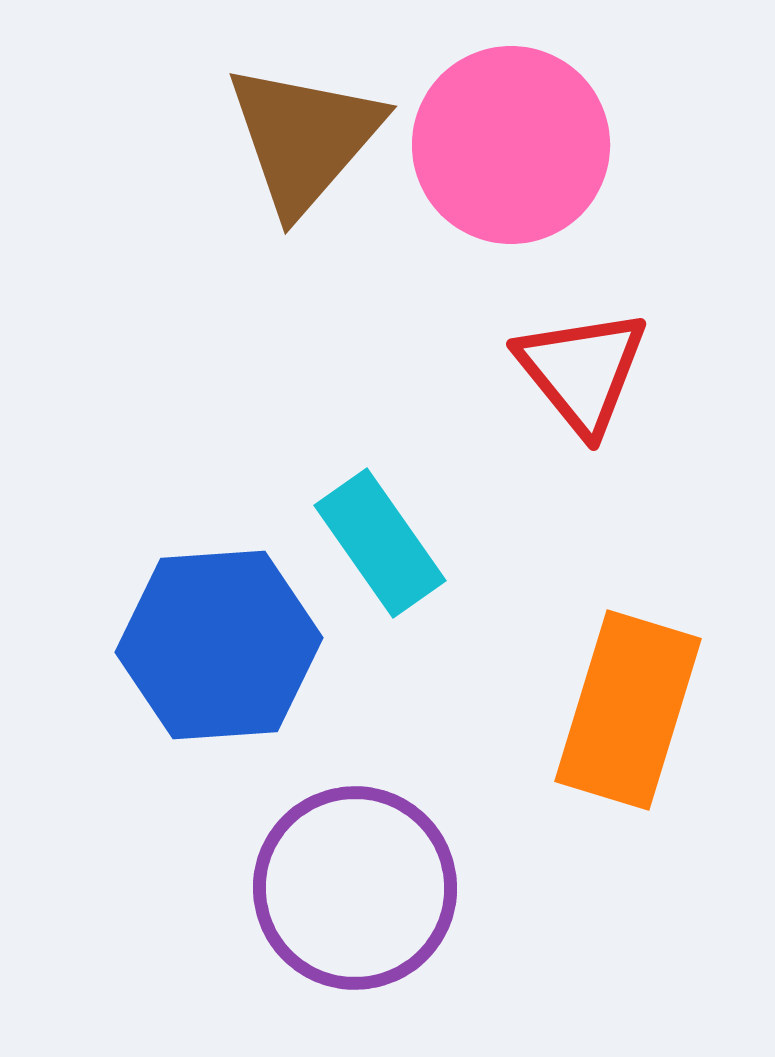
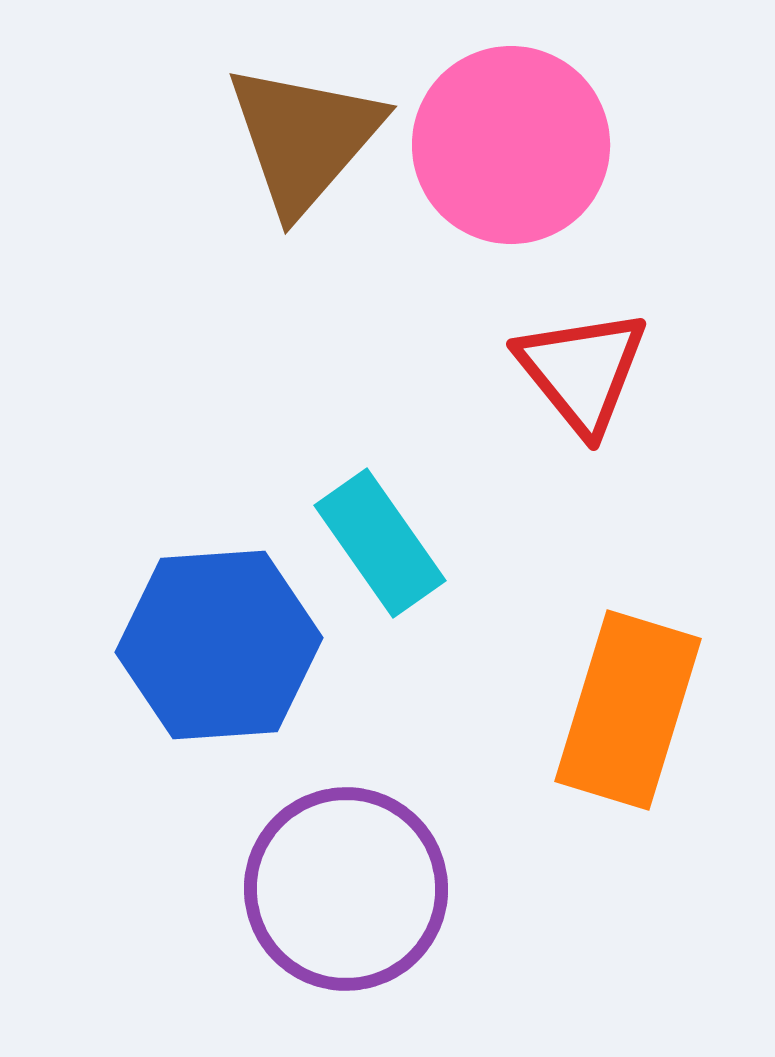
purple circle: moved 9 px left, 1 px down
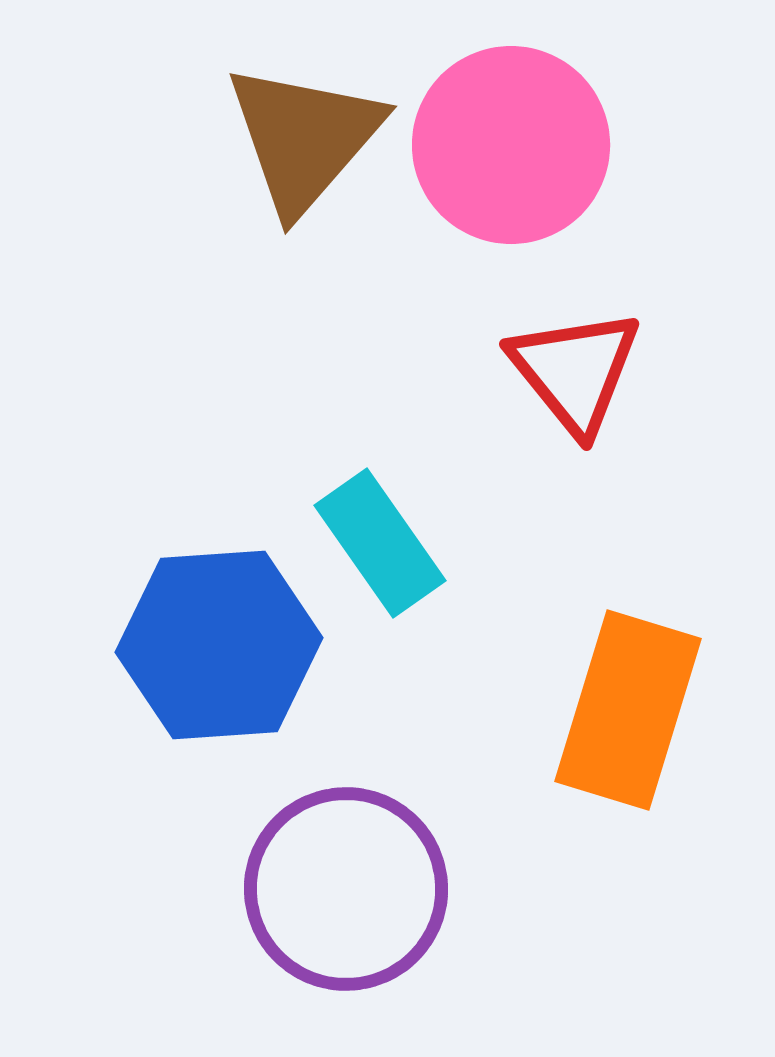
red triangle: moved 7 px left
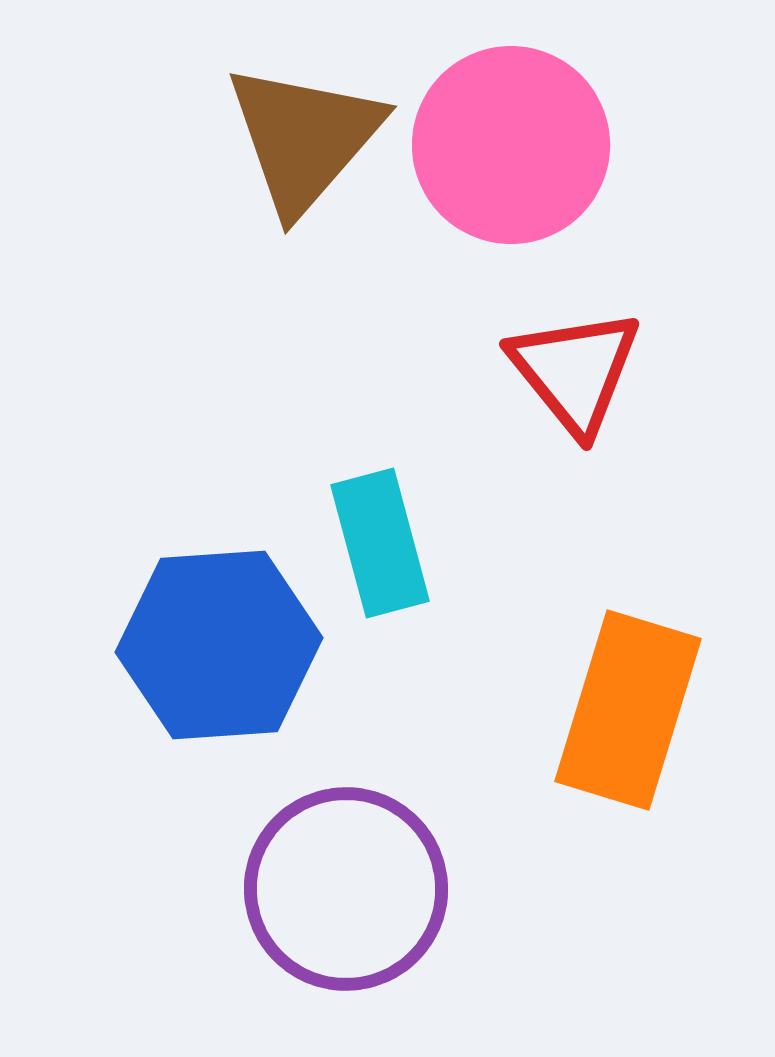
cyan rectangle: rotated 20 degrees clockwise
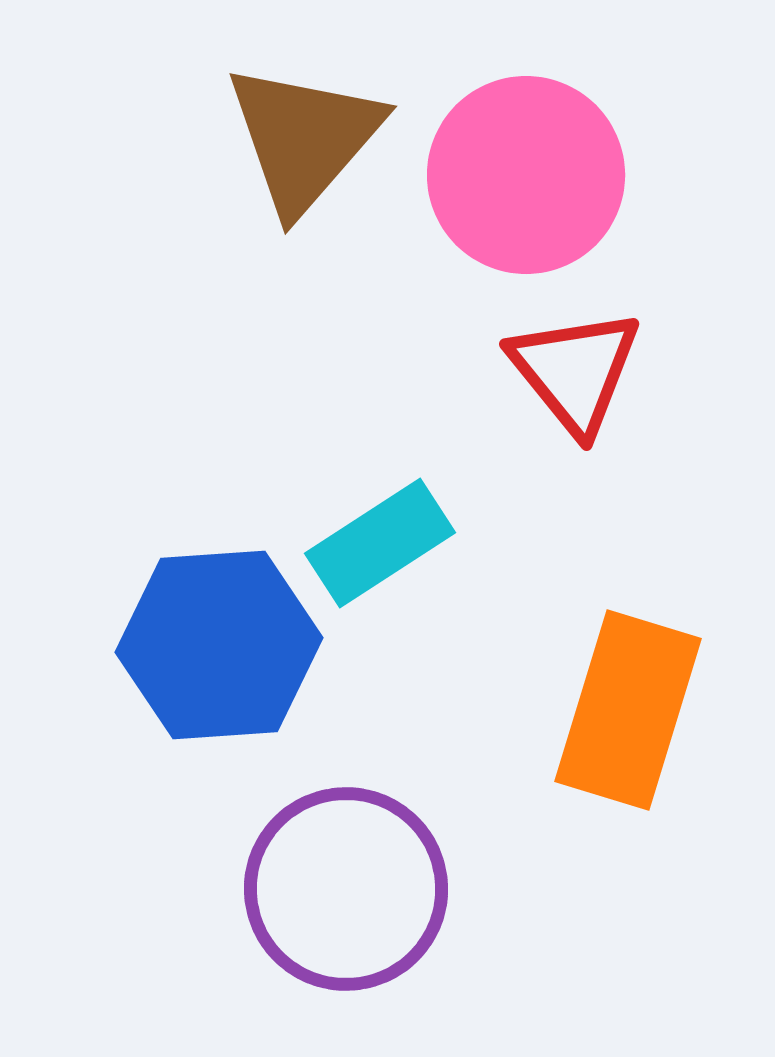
pink circle: moved 15 px right, 30 px down
cyan rectangle: rotated 72 degrees clockwise
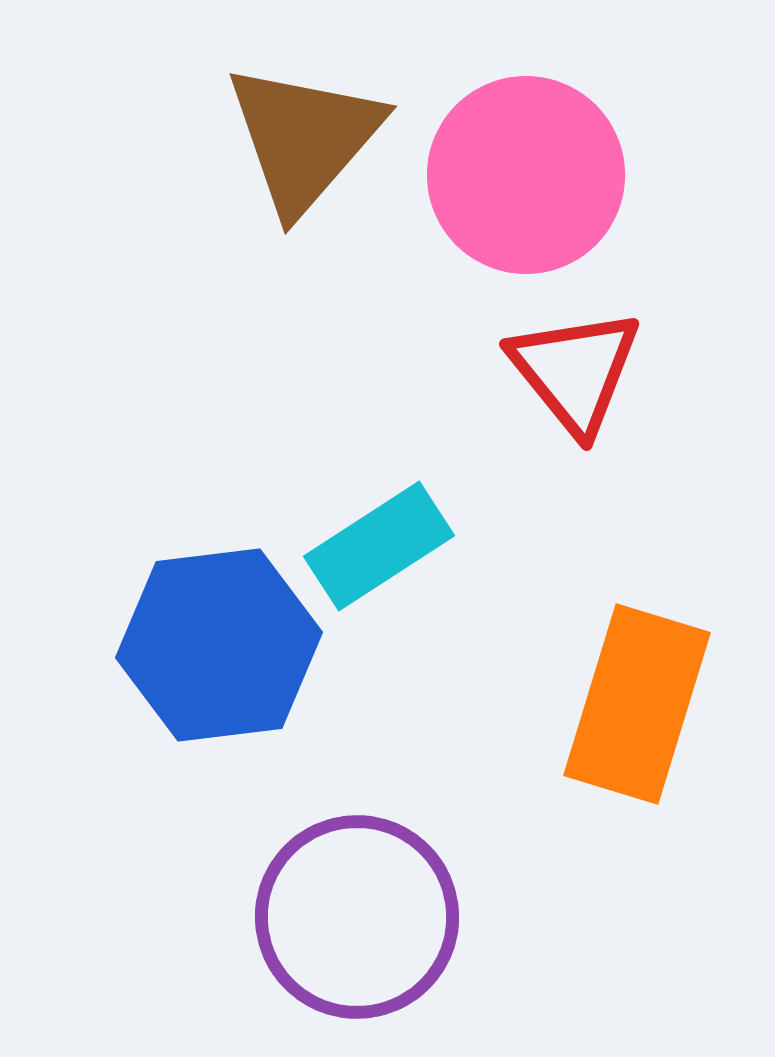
cyan rectangle: moved 1 px left, 3 px down
blue hexagon: rotated 3 degrees counterclockwise
orange rectangle: moved 9 px right, 6 px up
purple circle: moved 11 px right, 28 px down
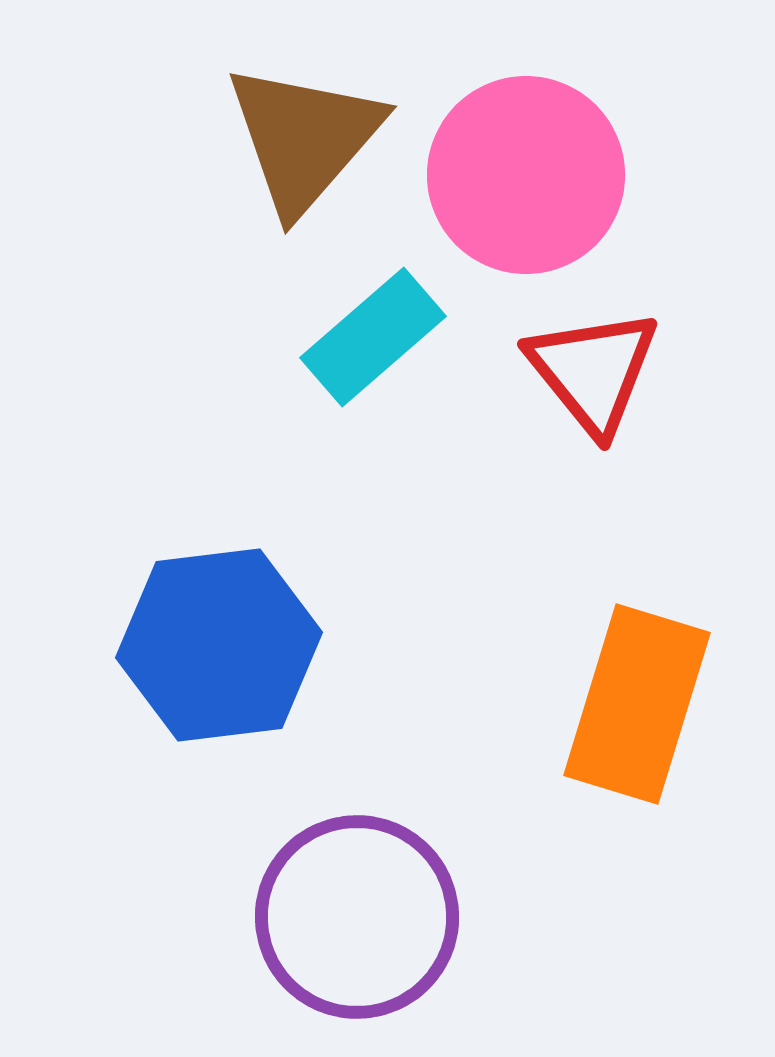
red triangle: moved 18 px right
cyan rectangle: moved 6 px left, 209 px up; rotated 8 degrees counterclockwise
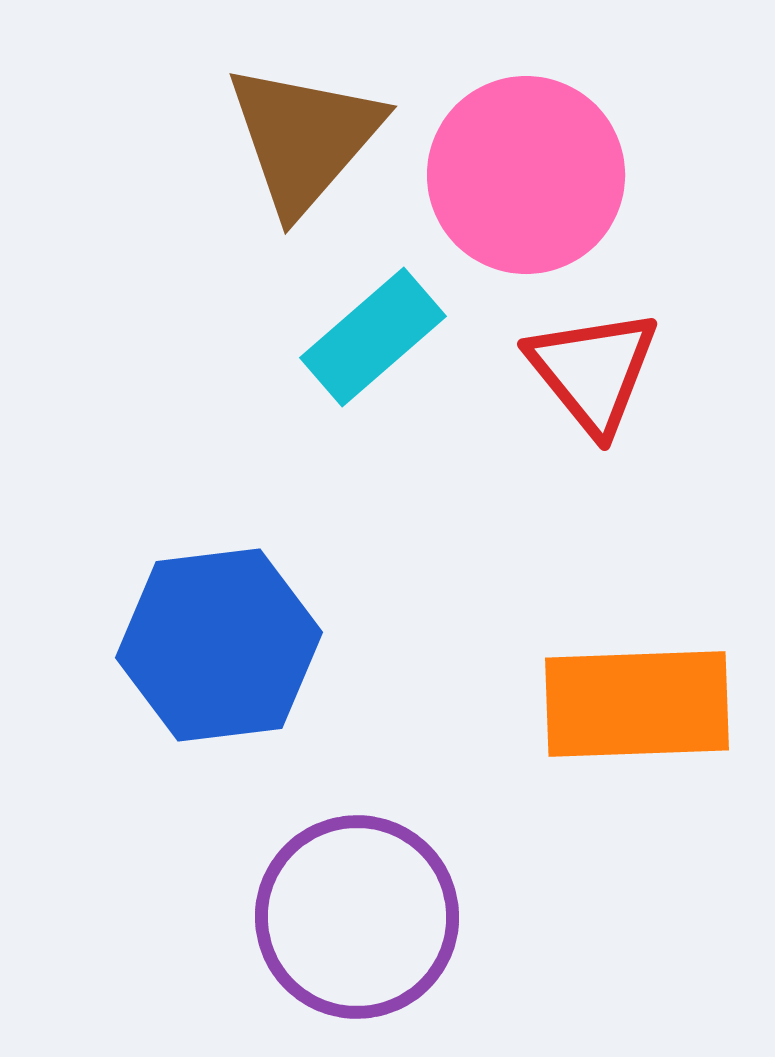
orange rectangle: rotated 71 degrees clockwise
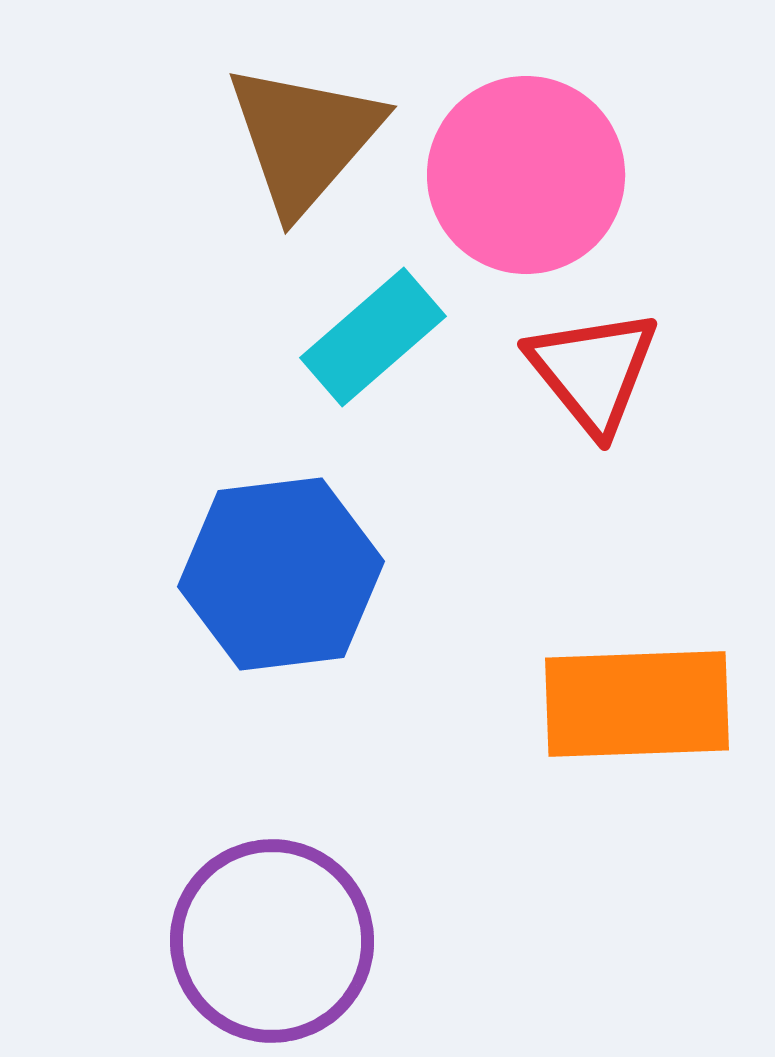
blue hexagon: moved 62 px right, 71 px up
purple circle: moved 85 px left, 24 px down
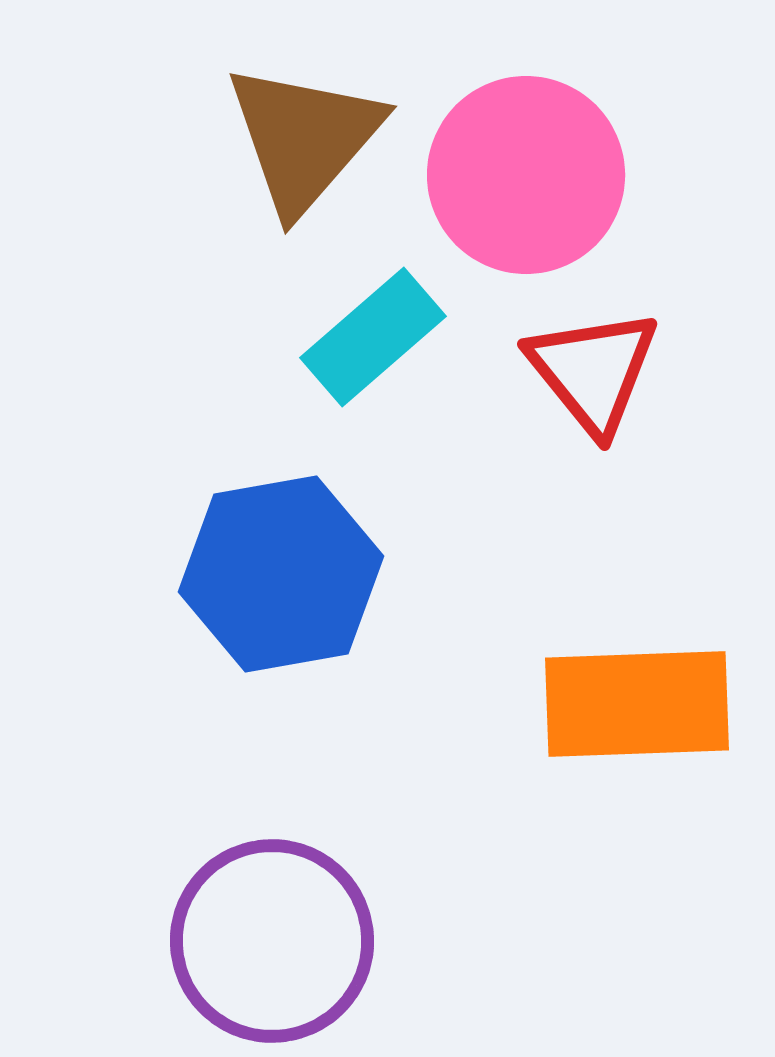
blue hexagon: rotated 3 degrees counterclockwise
